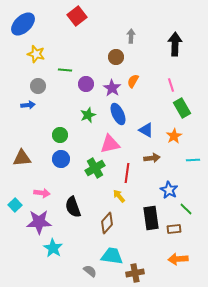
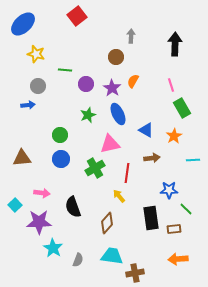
blue star at (169, 190): rotated 30 degrees counterclockwise
gray semicircle at (90, 271): moved 12 px left, 11 px up; rotated 72 degrees clockwise
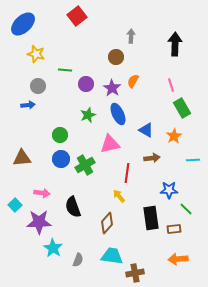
green cross at (95, 168): moved 10 px left, 3 px up
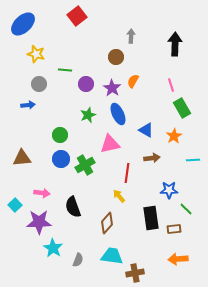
gray circle at (38, 86): moved 1 px right, 2 px up
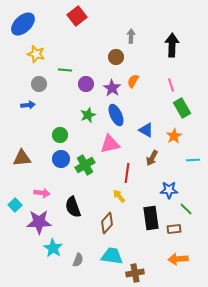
black arrow at (175, 44): moved 3 px left, 1 px down
blue ellipse at (118, 114): moved 2 px left, 1 px down
brown arrow at (152, 158): rotated 126 degrees clockwise
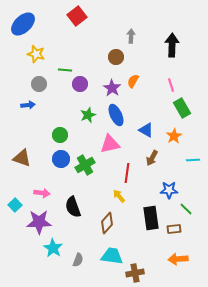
purple circle at (86, 84): moved 6 px left
brown triangle at (22, 158): rotated 24 degrees clockwise
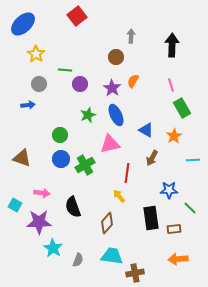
yellow star at (36, 54): rotated 18 degrees clockwise
cyan square at (15, 205): rotated 16 degrees counterclockwise
green line at (186, 209): moved 4 px right, 1 px up
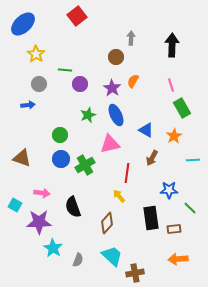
gray arrow at (131, 36): moved 2 px down
cyan trapezoid at (112, 256): rotated 35 degrees clockwise
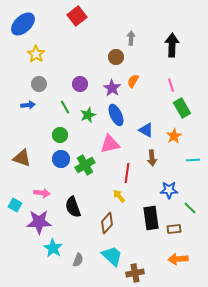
green line at (65, 70): moved 37 px down; rotated 56 degrees clockwise
brown arrow at (152, 158): rotated 35 degrees counterclockwise
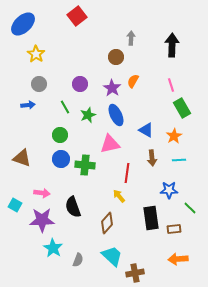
cyan line at (193, 160): moved 14 px left
green cross at (85, 165): rotated 36 degrees clockwise
purple star at (39, 222): moved 3 px right, 2 px up
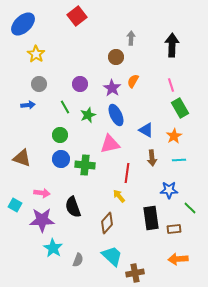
green rectangle at (182, 108): moved 2 px left
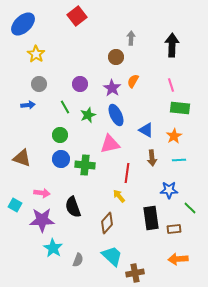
green rectangle at (180, 108): rotated 54 degrees counterclockwise
